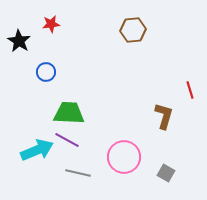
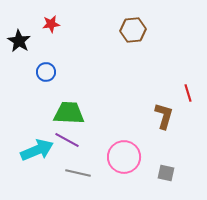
red line: moved 2 px left, 3 px down
gray square: rotated 18 degrees counterclockwise
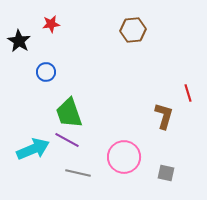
green trapezoid: rotated 112 degrees counterclockwise
cyan arrow: moved 4 px left, 1 px up
